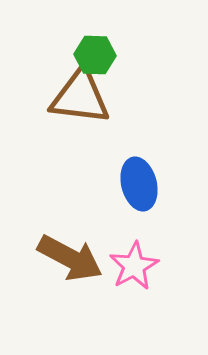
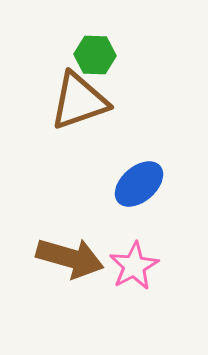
brown triangle: moved 1 px left, 4 px down; rotated 26 degrees counterclockwise
blue ellipse: rotated 63 degrees clockwise
brown arrow: rotated 12 degrees counterclockwise
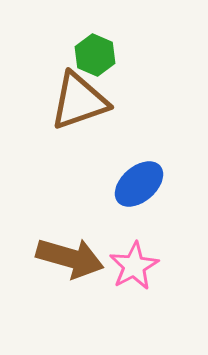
green hexagon: rotated 21 degrees clockwise
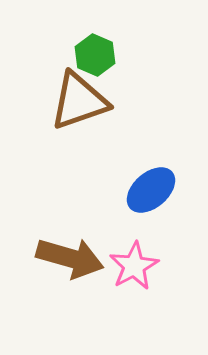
blue ellipse: moved 12 px right, 6 px down
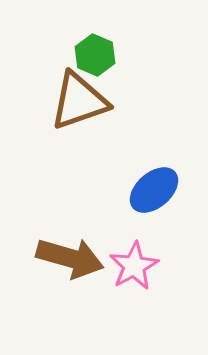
blue ellipse: moved 3 px right
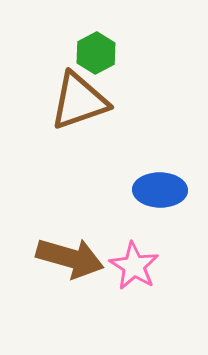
green hexagon: moved 1 px right, 2 px up; rotated 9 degrees clockwise
blue ellipse: moved 6 px right; rotated 42 degrees clockwise
pink star: rotated 12 degrees counterclockwise
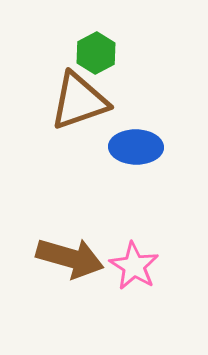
blue ellipse: moved 24 px left, 43 px up
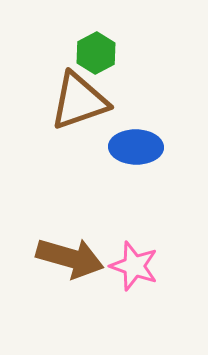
pink star: rotated 12 degrees counterclockwise
